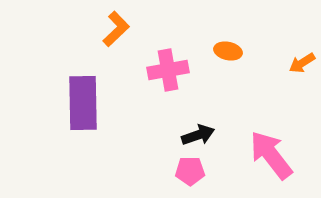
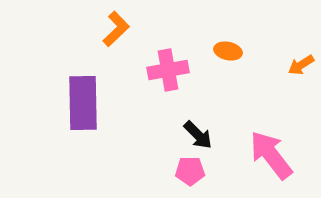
orange arrow: moved 1 px left, 2 px down
black arrow: rotated 64 degrees clockwise
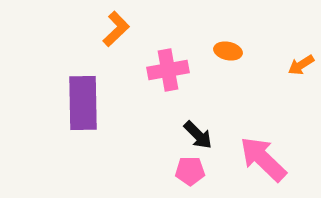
pink arrow: moved 8 px left, 4 px down; rotated 8 degrees counterclockwise
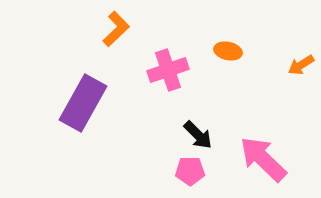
pink cross: rotated 9 degrees counterclockwise
purple rectangle: rotated 30 degrees clockwise
